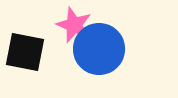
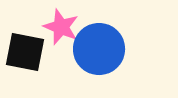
pink star: moved 13 px left, 2 px down
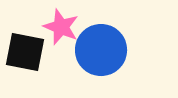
blue circle: moved 2 px right, 1 px down
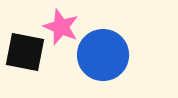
blue circle: moved 2 px right, 5 px down
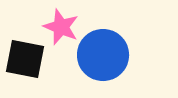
black square: moved 7 px down
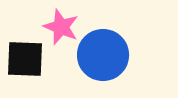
black square: rotated 9 degrees counterclockwise
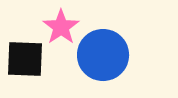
pink star: rotated 15 degrees clockwise
